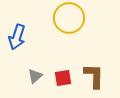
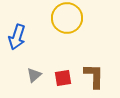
yellow circle: moved 2 px left
gray triangle: moved 1 px left, 1 px up
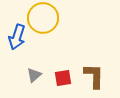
yellow circle: moved 24 px left
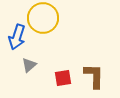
gray triangle: moved 5 px left, 10 px up
